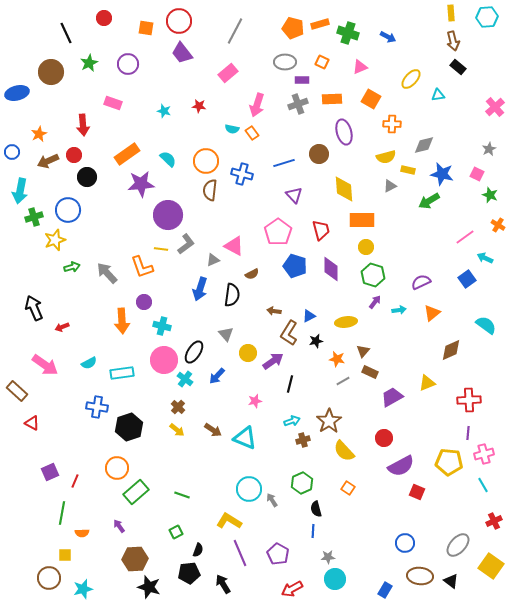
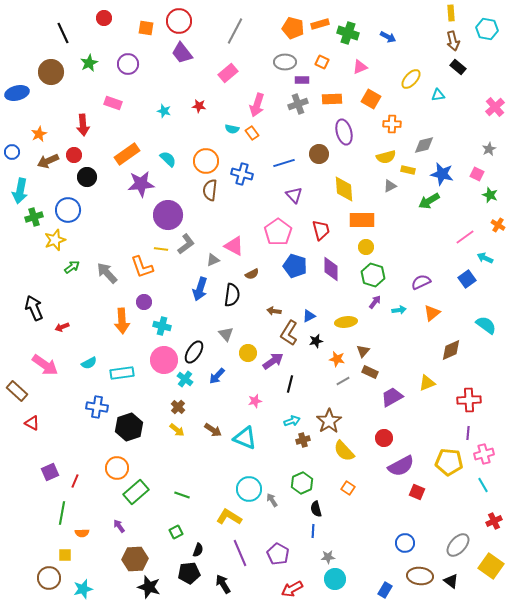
cyan hexagon at (487, 17): moved 12 px down; rotated 15 degrees clockwise
black line at (66, 33): moved 3 px left
green arrow at (72, 267): rotated 21 degrees counterclockwise
yellow L-shape at (229, 521): moved 4 px up
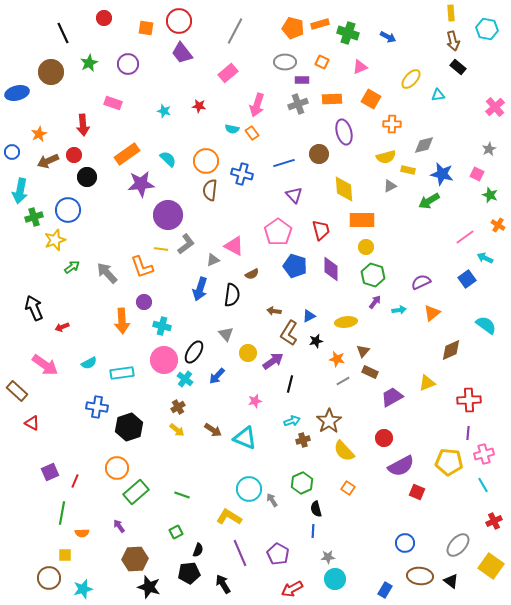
brown cross at (178, 407): rotated 16 degrees clockwise
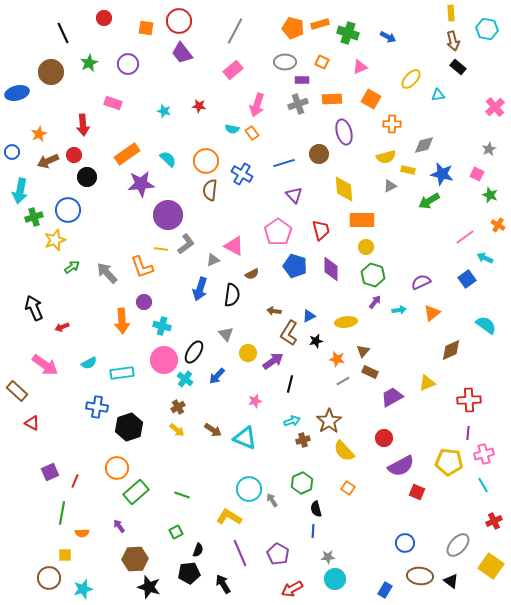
pink rectangle at (228, 73): moved 5 px right, 3 px up
blue cross at (242, 174): rotated 15 degrees clockwise
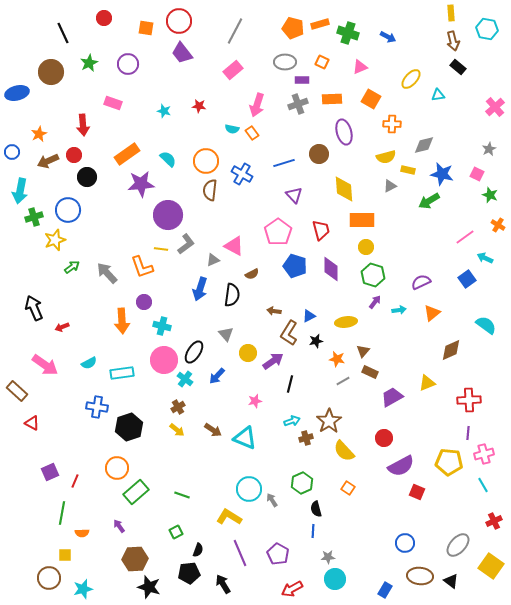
brown cross at (303, 440): moved 3 px right, 2 px up
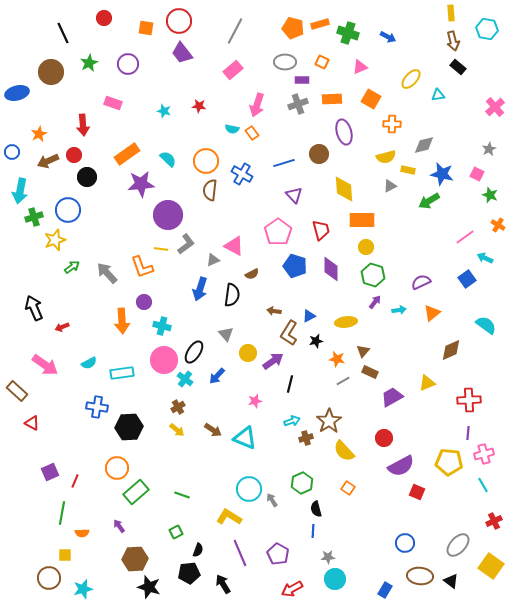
black hexagon at (129, 427): rotated 16 degrees clockwise
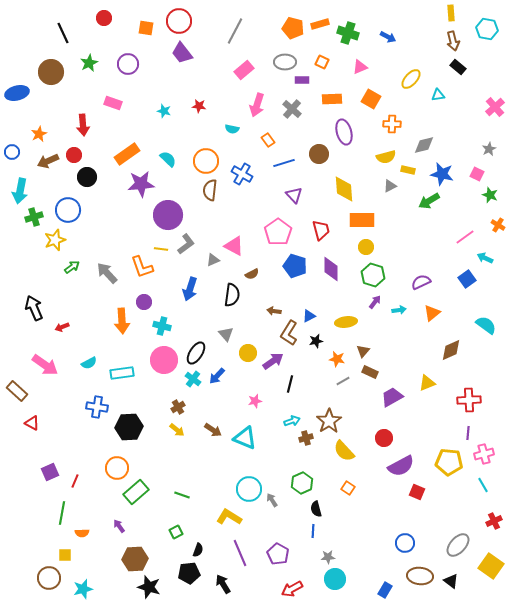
pink rectangle at (233, 70): moved 11 px right
gray cross at (298, 104): moved 6 px left, 5 px down; rotated 30 degrees counterclockwise
orange rectangle at (252, 133): moved 16 px right, 7 px down
blue arrow at (200, 289): moved 10 px left
black ellipse at (194, 352): moved 2 px right, 1 px down
cyan cross at (185, 379): moved 8 px right
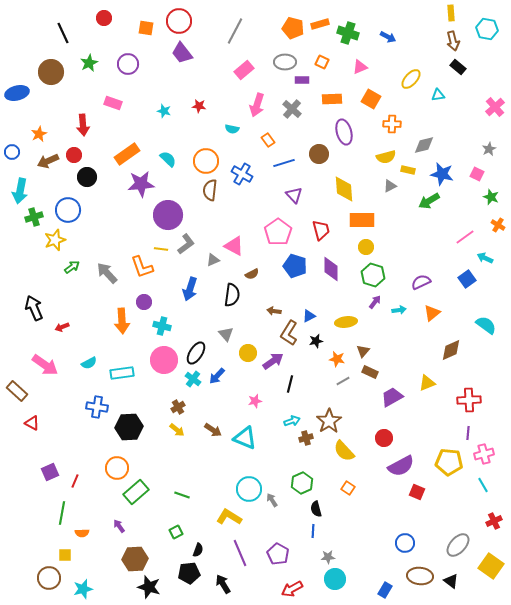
green star at (490, 195): moved 1 px right, 2 px down
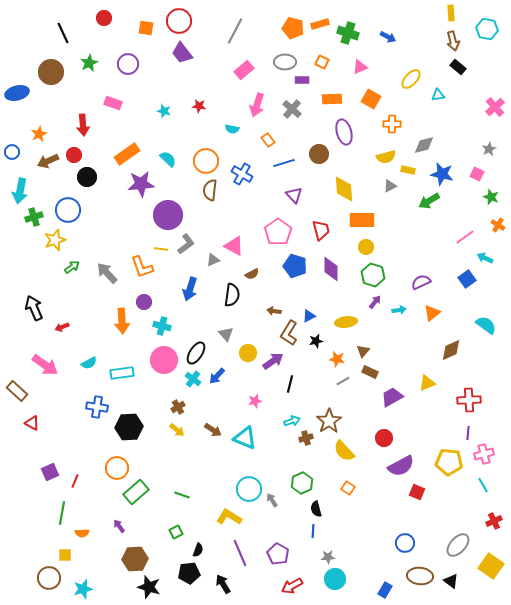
red arrow at (292, 589): moved 3 px up
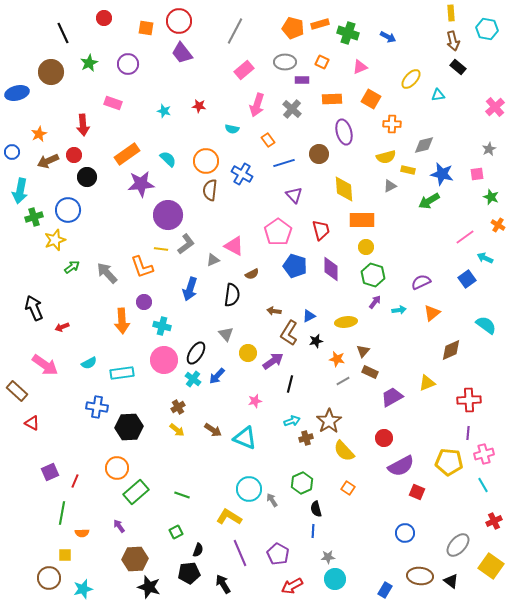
pink square at (477, 174): rotated 32 degrees counterclockwise
blue circle at (405, 543): moved 10 px up
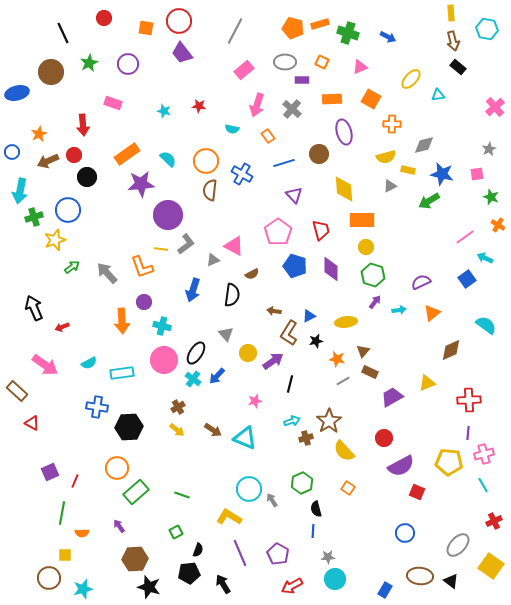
orange rectangle at (268, 140): moved 4 px up
blue arrow at (190, 289): moved 3 px right, 1 px down
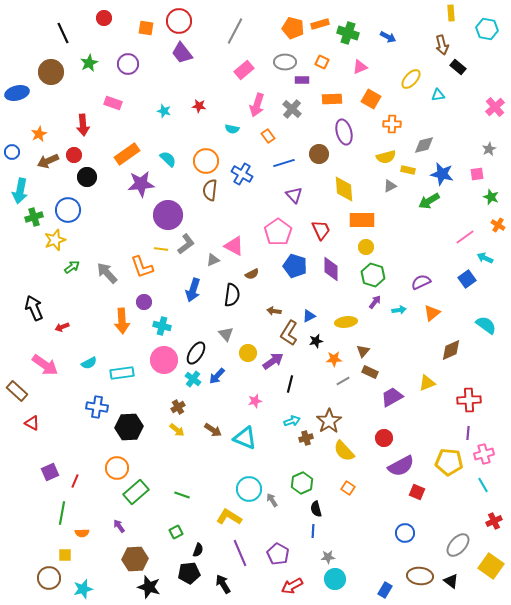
brown arrow at (453, 41): moved 11 px left, 4 px down
red trapezoid at (321, 230): rotated 10 degrees counterclockwise
orange star at (337, 359): moved 3 px left; rotated 14 degrees counterclockwise
